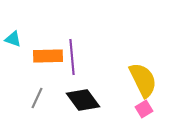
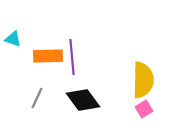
yellow semicircle: rotated 27 degrees clockwise
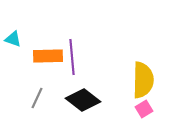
black diamond: rotated 16 degrees counterclockwise
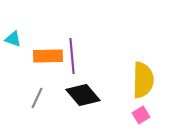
purple line: moved 1 px up
black diamond: moved 5 px up; rotated 12 degrees clockwise
pink square: moved 3 px left, 6 px down
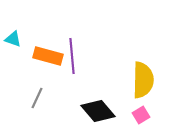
orange rectangle: rotated 16 degrees clockwise
black diamond: moved 15 px right, 16 px down
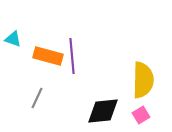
black diamond: moved 5 px right; rotated 56 degrees counterclockwise
